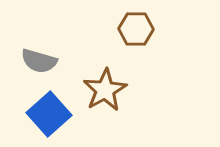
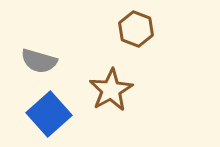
brown hexagon: rotated 20 degrees clockwise
brown star: moved 6 px right
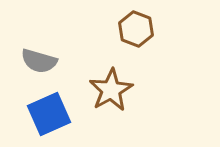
blue square: rotated 18 degrees clockwise
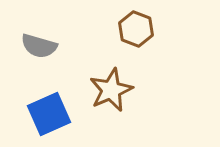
gray semicircle: moved 15 px up
brown star: rotated 6 degrees clockwise
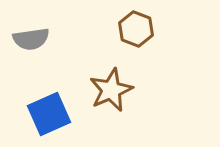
gray semicircle: moved 8 px left, 7 px up; rotated 24 degrees counterclockwise
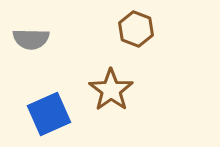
gray semicircle: rotated 9 degrees clockwise
brown star: rotated 12 degrees counterclockwise
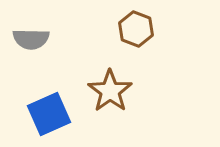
brown star: moved 1 px left, 1 px down
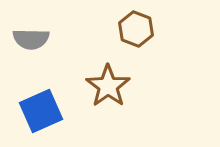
brown star: moved 2 px left, 5 px up
blue square: moved 8 px left, 3 px up
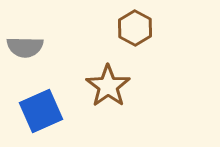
brown hexagon: moved 1 px left, 1 px up; rotated 8 degrees clockwise
gray semicircle: moved 6 px left, 8 px down
